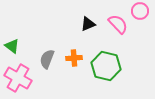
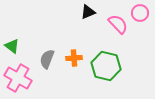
pink circle: moved 2 px down
black triangle: moved 12 px up
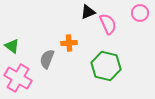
pink semicircle: moved 10 px left; rotated 20 degrees clockwise
orange cross: moved 5 px left, 15 px up
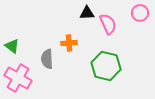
black triangle: moved 1 px left, 1 px down; rotated 21 degrees clockwise
gray semicircle: rotated 24 degrees counterclockwise
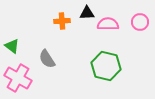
pink circle: moved 9 px down
pink semicircle: rotated 65 degrees counterclockwise
orange cross: moved 7 px left, 22 px up
gray semicircle: rotated 30 degrees counterclockwise
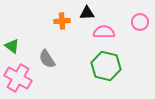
pink semicircle: moved 4 px left, 8 px down
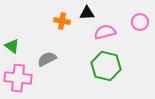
orange cross: rotated 14 degrees clockwise
pink semicircle: moved 1 px right; rotated 15 degrees counterclockwise
gray semicircle: rotated 96 degrees clockwise
pink cross: rotated 24 degrees counterclockwise
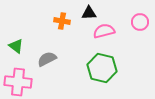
black triangle: moved 2 px right
pink semicircle: moved 1 px left, 1 px up
green triangle: moved 4 px right
green hexagon: moved 4 px left, 2 px down
pink cross: moved 4 px down
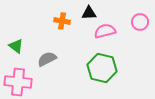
pink semicircle: moved 1 px right
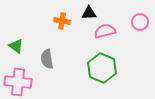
gray semicircle: rotated 72 degrees counterclockwise
green hexagon: rotated 8 degrees clockwise
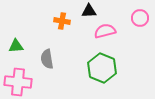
black triangle: moved 2 px up
pink circle: moved 4 px up
green triangle: rotated 42 degrees counterclockwise
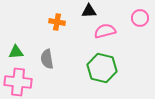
orange cross: moved 5 px left, 1 px down
green triangle: moved 6 px down
green hexagon: rotated 8 degrees counterclockwise
